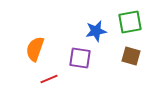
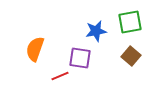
brown square: rotated 24 degrees clockwise
red line: moved 11 px right, 3 px up
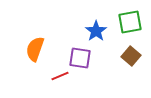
blue star: rotated 25 degrees counterclockwise
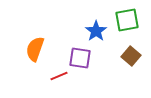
green square: moved 3 px left, 2 px up
red line: moved 1 px left
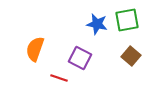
blue star: moved 1 px right, 7 px up; rotated 25 degrees counterclockwise
purple square: rotated 20 degrees clockwise
red line: moved 2 px down; rotated 42 degrees clockwise
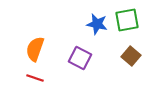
red line: moved 24 px left
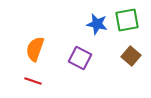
red line: moved 2 px left, 3 px down
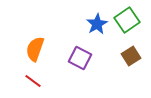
green square: rotated 25 degrees counterclockwise
blue star: rotated 30 degrees clockwise
brown square: rotated 18 degrees clockwise
red line: rotated 18 degrees clockwise
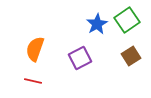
purple square: rotated 35 degrees clockwise
red line: rotated 24 degrees counterclockwise
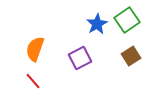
red line: rotated 36 degrees clockwise
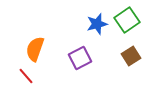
blue star: rotated 15 degrees clockwise
red line: moved 7 px left, 5 px up
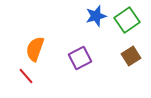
blue star: moved 1 px left, 8 px up
